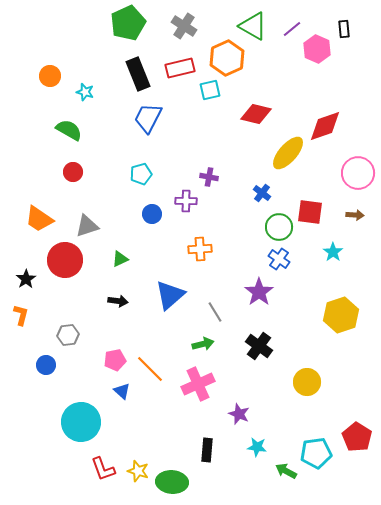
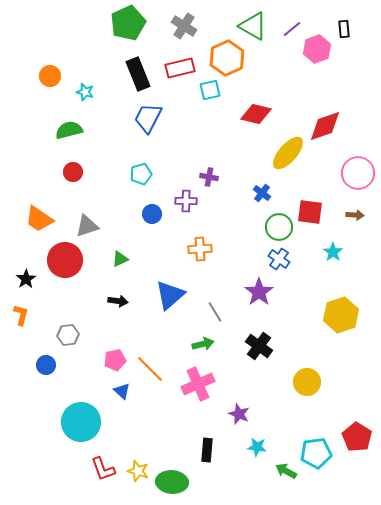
pink hexagon at (317, 49): rotated 16 degrees clockwise
green semicircle at (69, 130): rotated 44 degrees counterclockwise
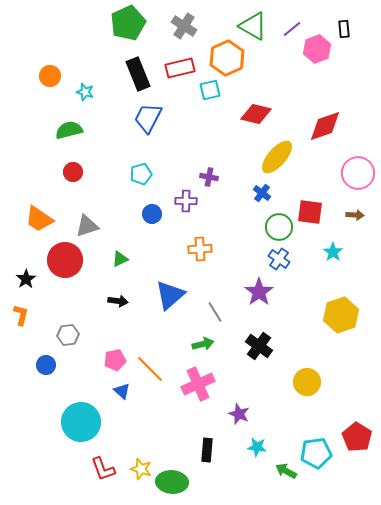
yellow ellipse at (288, 153): moved 11 px left, 4 px down
yellow star at (138, 471): moved 3 px right, 2 px up
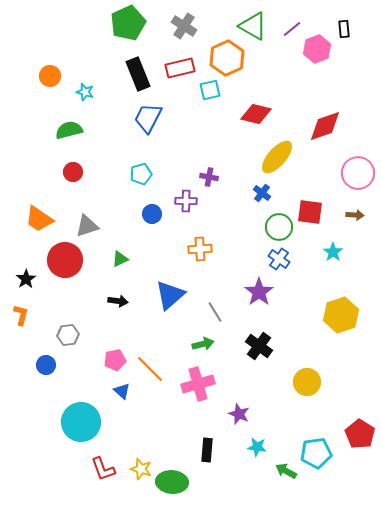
pink cross at (198, 384): rotated 8 degrees clockwise
red pentagon at (357, 437): moved 3 px right, 3 px up
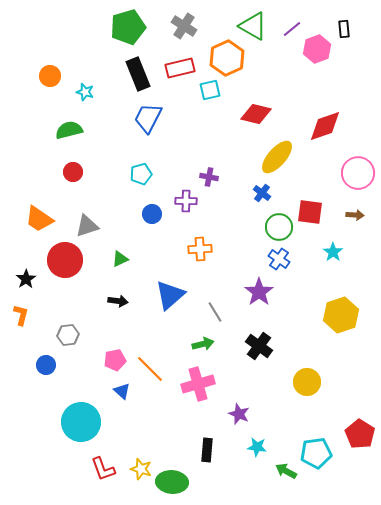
green pentagon at (128, 23): moved 4 px down; rotated 8 degrees clockwise
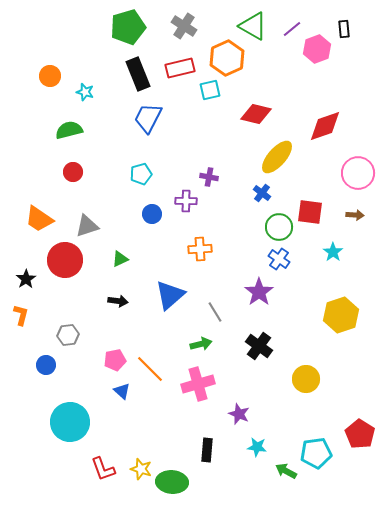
green arrow at (203, 344): moved 2 px left
yellow circle at (307, 382): moved 1 px left, 3 px up
cyan circle at (81, 422): moved 11 px left
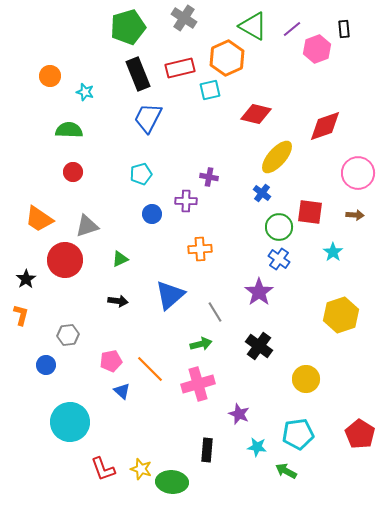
gray cross at (184, 26): moved 8 px up
green semicircle at (69, 130): rotated 16 degrees clockwise
pink pentagon at (115, 360): moved 4 px left, 1 px down
cyan pentagon at (316, 453): moved 18 px left, 19 px up
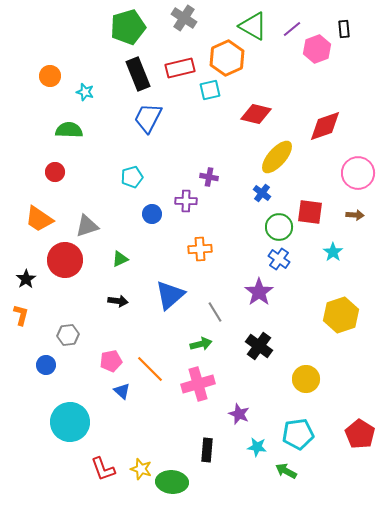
red circle at (73, 172): moved 18 px left
cyan pentagon at (141, 174): moved 9 px left, 3 px down
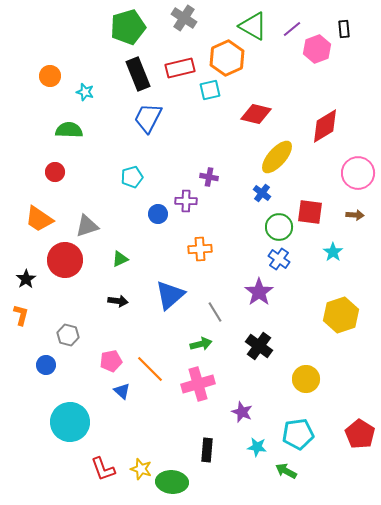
red diamond at (325, 126): rotated 12 degrees counterclockwise
blue circle at (152, 214): moved 6 px right
gray hexagon at (68, 335): rotated 20 degrees clockwise
purple star at (239, 414): moved 3 px right, 2 px up
